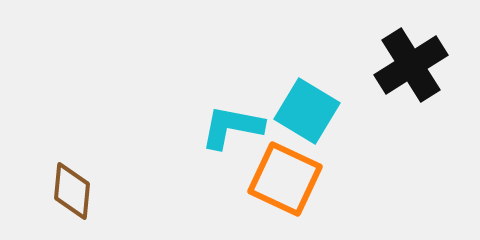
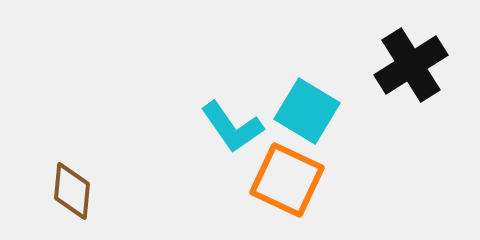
cyan L-shape: rotated 136 degrees counterclockwise
orange square: moved 2 px right, 1 px down
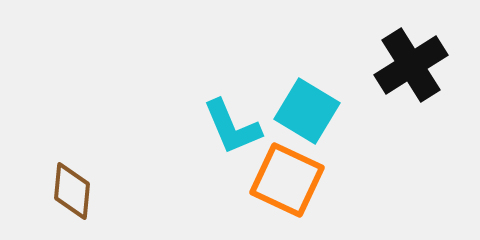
cyan L-shape: rotated 12 degrees clockwise
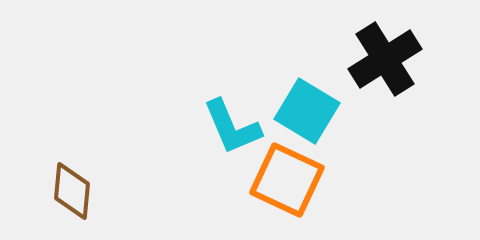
black cross: moved 26 px left, 6 px up
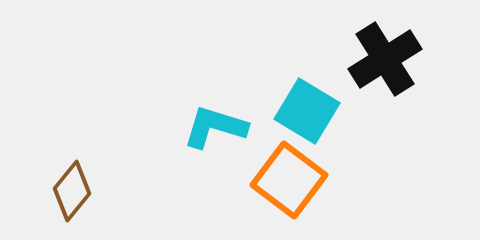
cyan L-shape: moved 17 px left; rotated 130 degrees clockwise
orange square: moved 2 px right; rotated 12 degrees clockwise
brown diamond: rotated 34 degrees clockwise
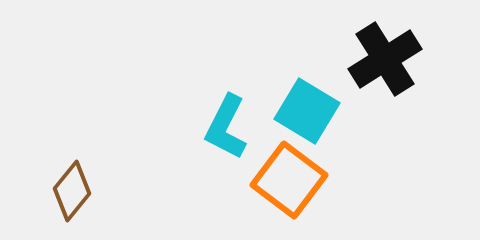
cyan L-shape: moved 11 px right; rotated 80 degrees counterclockwise
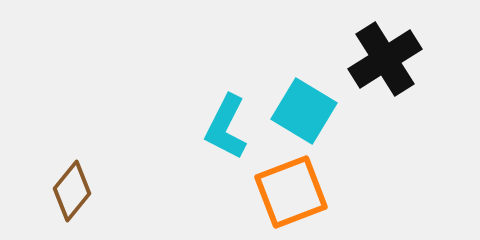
cyan square: moved 3 px left
orange square: moved 2 px right, 12 px down; rotated 32 degrees clockwise
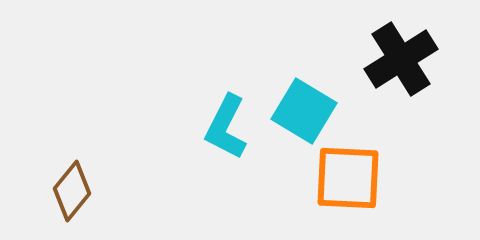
black cross: moved 16 px right
orange square: moved 57 px right, 14 px up; rotated 24 degrees clockwise
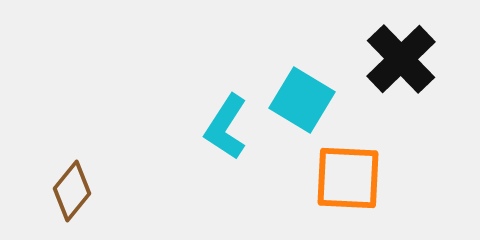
black cross: rotated 12 degrees counterclockwise
cyan square: moved 2 px left, 11 px up
cyan L-shape: rotated 6 degrees clockwise
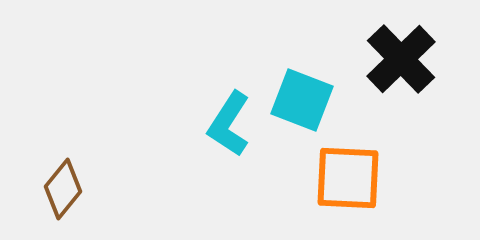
cyan square: rotated 10 degrees counterclockwise
cyan L-shape: moved 3 px right, 3 px up
brown diamond: moved 9 px left, 2 px up
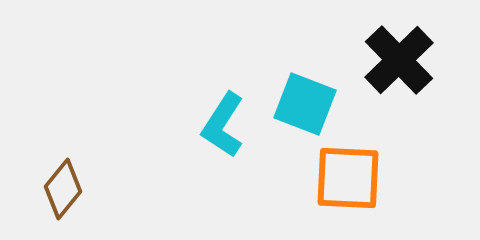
black cross: moved 2 px left, 1 px down
cyan square: moved 3 px right, 4 px down
cyan L-shape: moved 6 px left, 1 px down
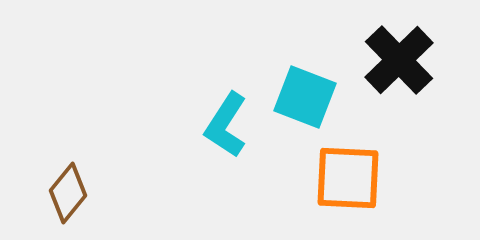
cyan square: moved 7 px up
cyan L-shape: moved 3 px right
brown diamond: moved 5 px right, 4 px down
